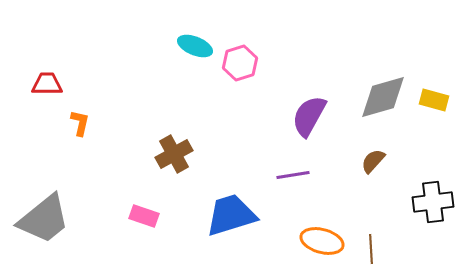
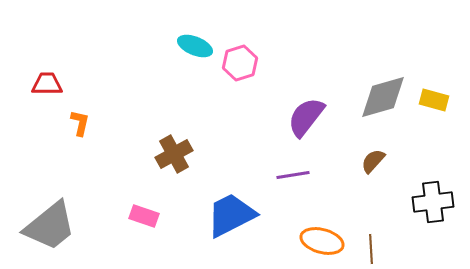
purple semicircle: moved 3 px left, 1 px down; rotated 9 degrees clockwise
blue trapezoid: rotated 10 degrees counterclockwise
gray trapezoid: moved 6 px right, 7 px down
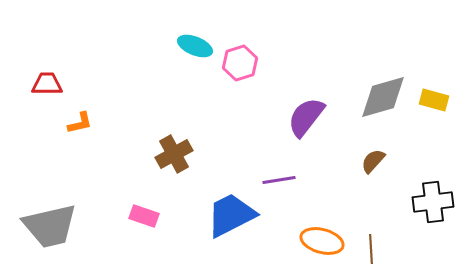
orange L-shape: rotated 64 degrees clockwise
purple line: moved 14 px left, 5 px down
gray trapezoid: rotated 26 degrees clockwise
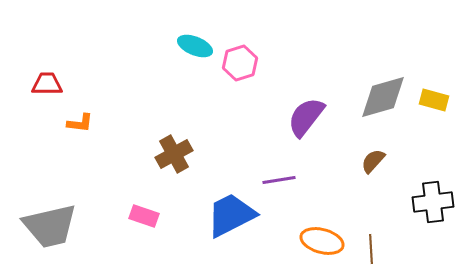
orange L-shape: rotated 20 degrees clockwise
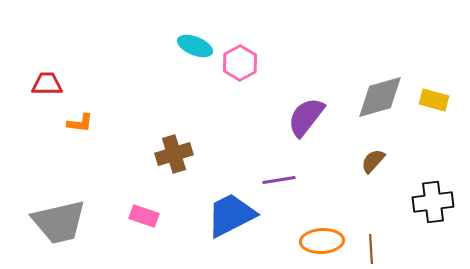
pink hexagon: rotated 12 degrees counterclockwise
gray diamond: moved 3 px left
brown cross: rotated 12 degrees clockwise
gray trapezoid: moved 9 px right, 4 px up
orange ellipse: rotated 18 degrees counterclockwise
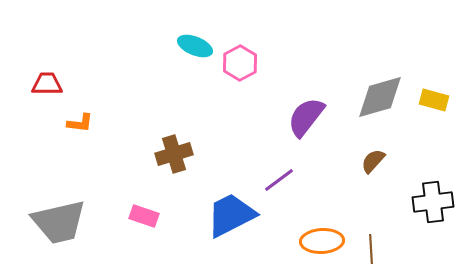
purple line: rotated 28 degrees counterclockwise
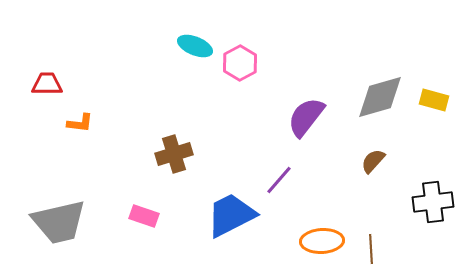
purple line: rotated 12 degrees counterclockwise
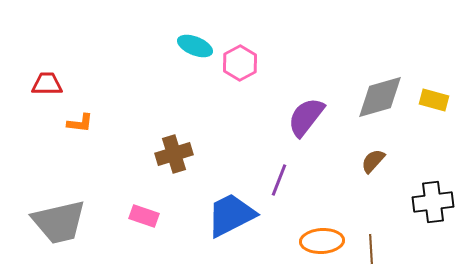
purple line: rotated 20 degrees counterclockwise
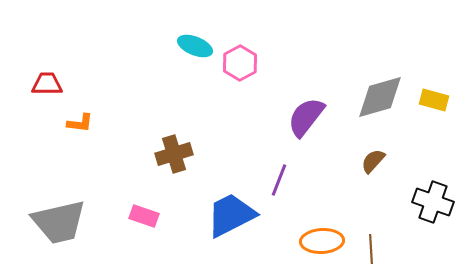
black cross: rotated 27 degrees clockwise
